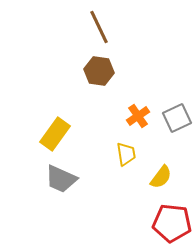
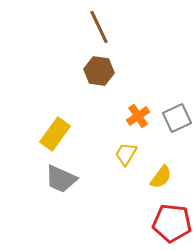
yellow trapezoid: rotated 140 degrees counterclockwise
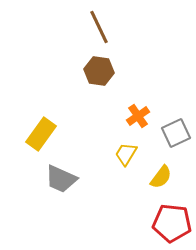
gray square: moved 1 px left, 15 px down
yellow rectangle: moved 14 px left
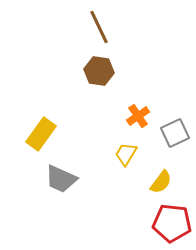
gray square: moved 1 px left
yellow semicircle: moved 5 px down
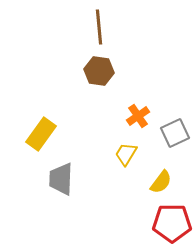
brown line: rotated 20 degrees clockwise
gray trapezoid: rotated 68 degrees clockwise
red pentagon: rotated 6 degrees counterclockwise
